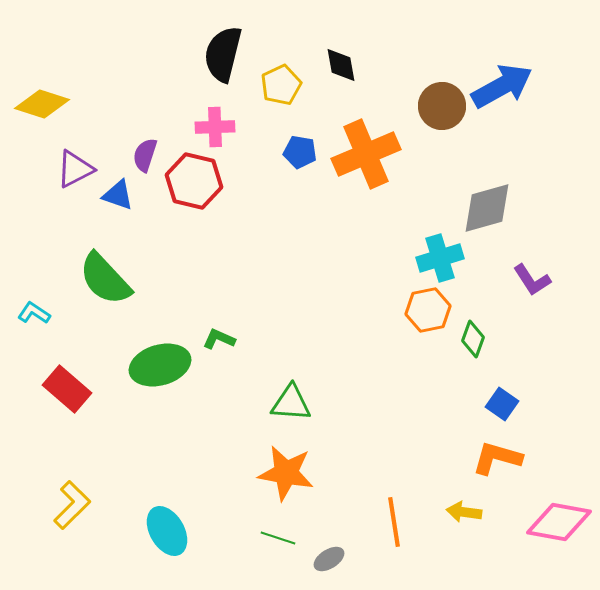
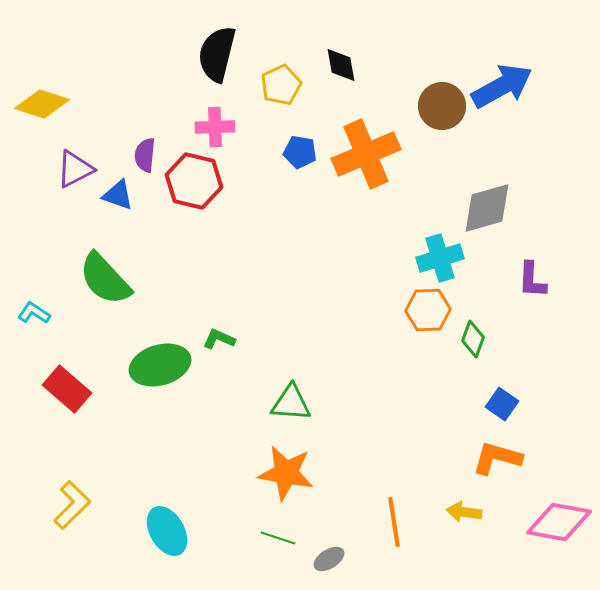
black semicircle: moved 6 px left
purple semicircle: rotated 12 degrees counterclockwise
purple L-shape: rotated 36 degrees clockwise
orange hexagon: rotated 9 degrees clockwise
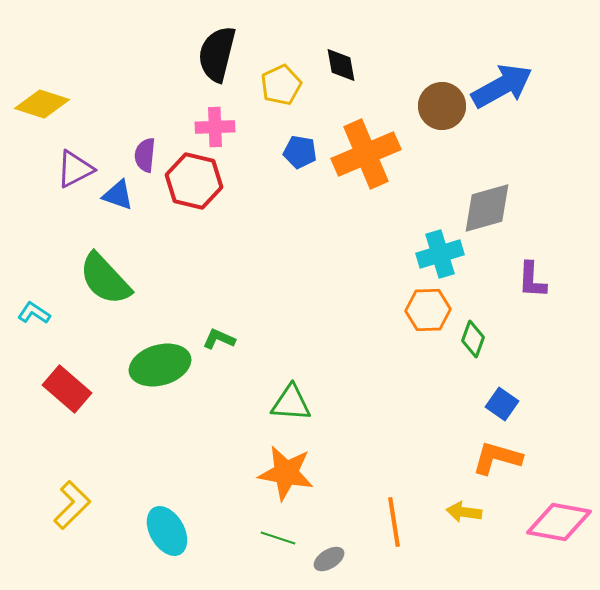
cyan cross: moved 4 px up
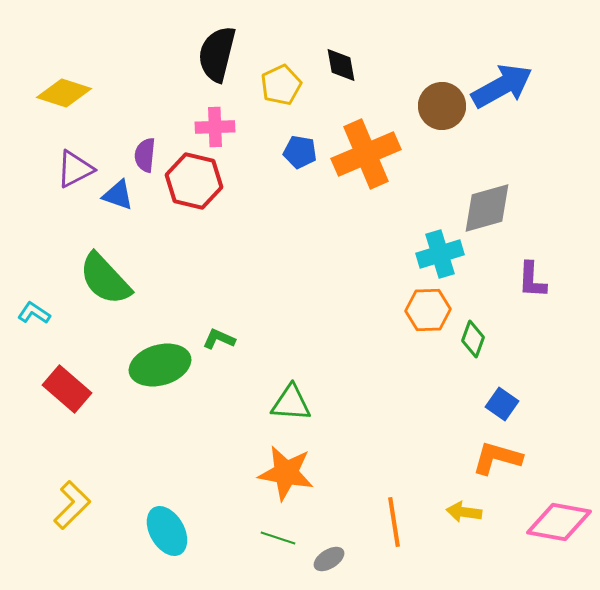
yellow diamond: moved 22 px right, 11 px up
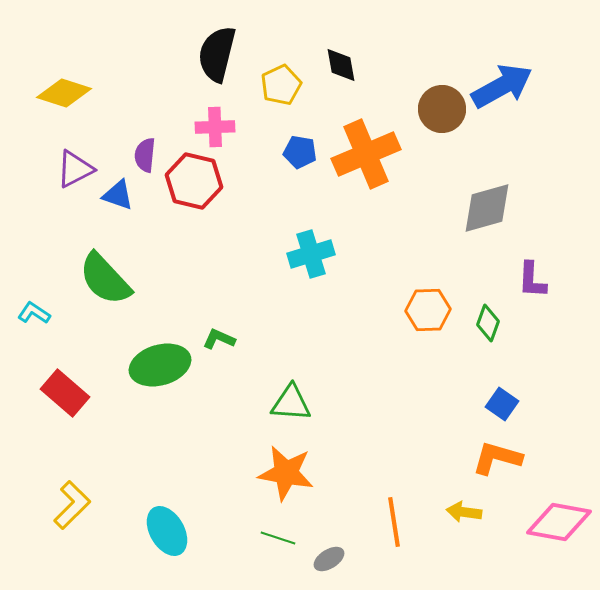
brown circle: moved 3 px down
cyan cross: moved 129 px left
green diamond: moved 15 px right, 16 px up
red rectangle: moved 2 px left, 4 px down
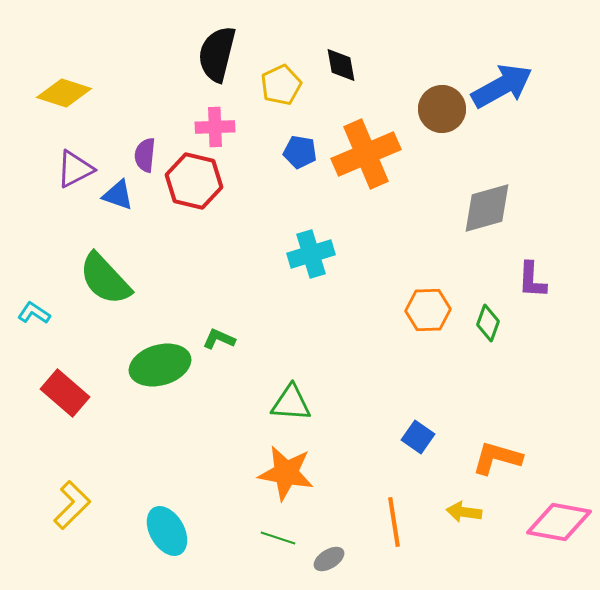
blue square: moved 84 px left, 33 px down
